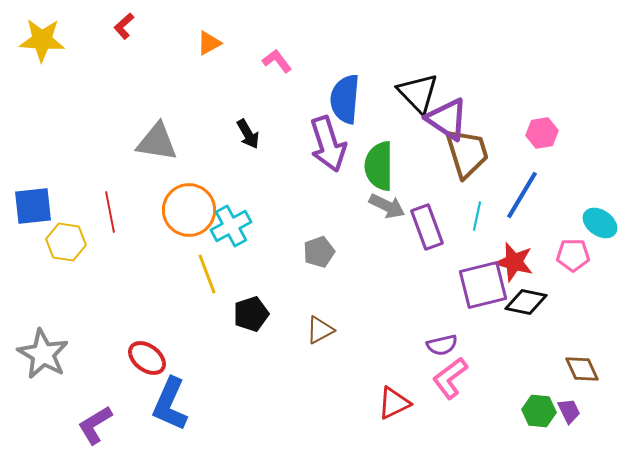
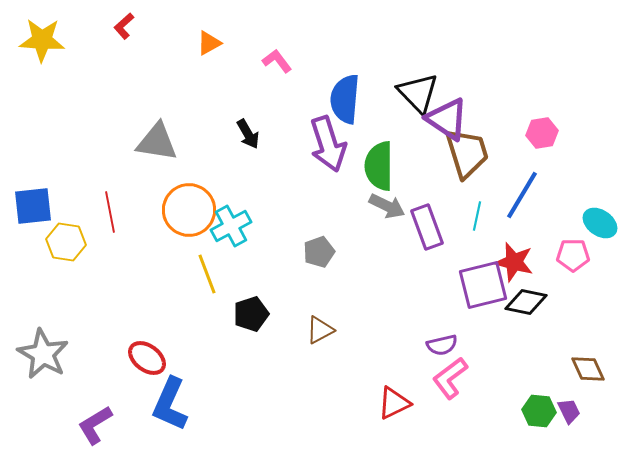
brown diamond at (582, 369): moved 6 px right
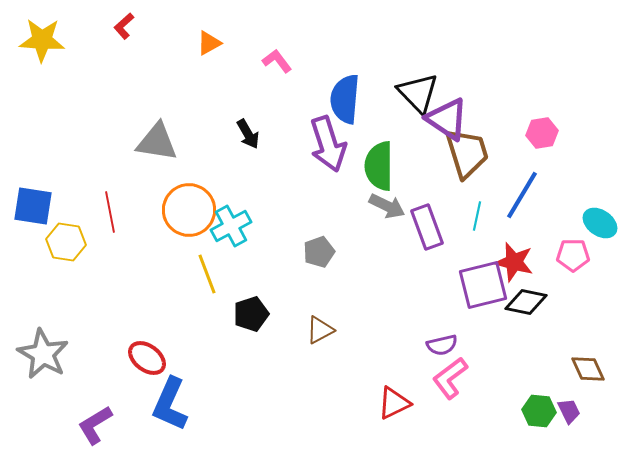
blue square at (33, 206): rotated 15 degrees clockwise
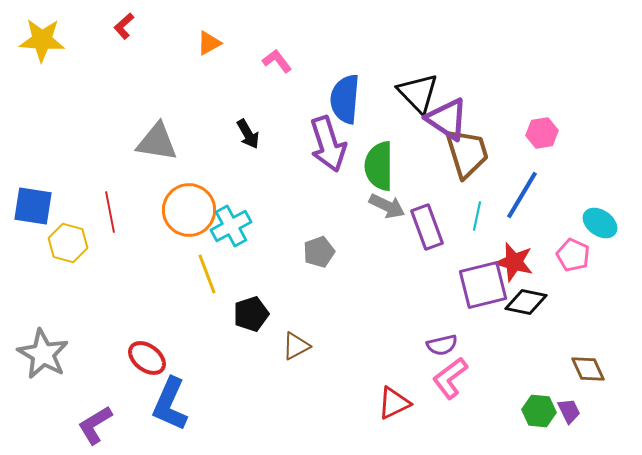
yellow hexagon at (66, 242): moved 2 px right, 1 px down; rotated 6 degrees clockwise
pink pentagon at (573, 255): rotated 24 degrees clockwise
brown triangle at (320, 330): moved 24 px left, 16 px down
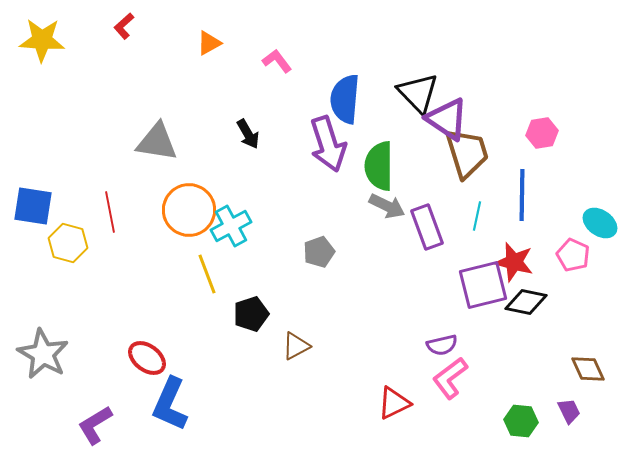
blue line at (522, 195): rotated 30 degrees counterclockwise
green hexagon at (539, 411): moved 18 px left, 10 px down
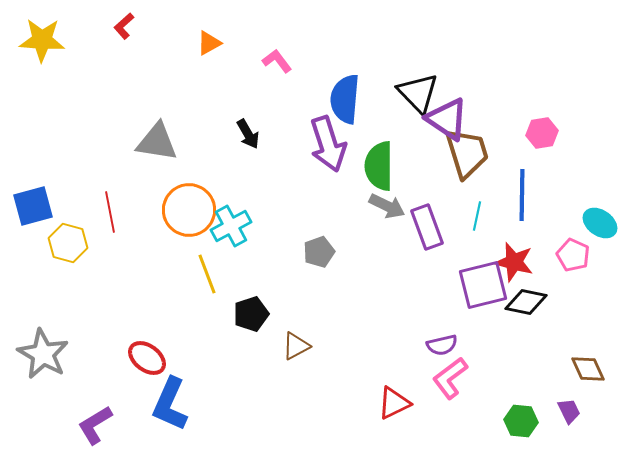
blue square at (33, 206): rotated 24 degrees counterclockwise
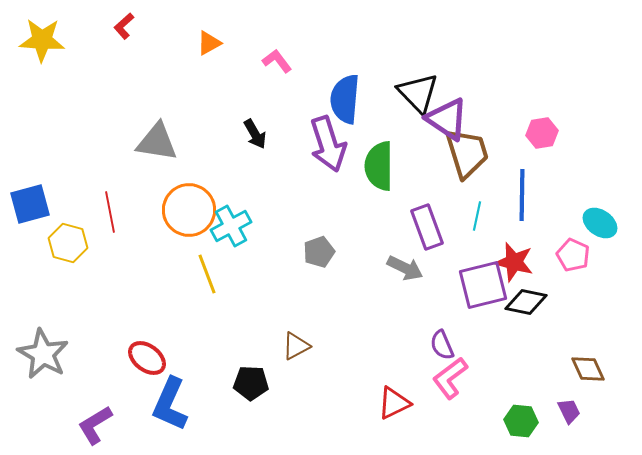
black arrow at (248, 134): moved 7 px right
blue square at (33, 206): moved 3 px left, 2 px up
gray arrow at (387, 206): moved 18 px right, 62 px down
black pentagon at (251, 314): moved 69 px down; rotated 20 degrees clockwise
purple semicircle at (442, 345): rotated 80 degrees clockwise
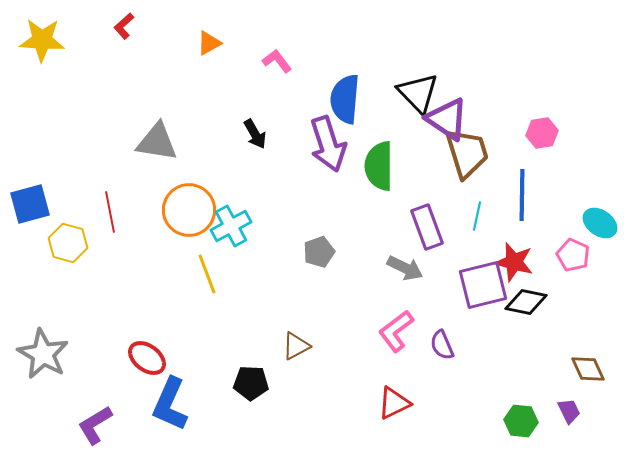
pink L-shape at (450, 378): moved 54 px left, 47 px up
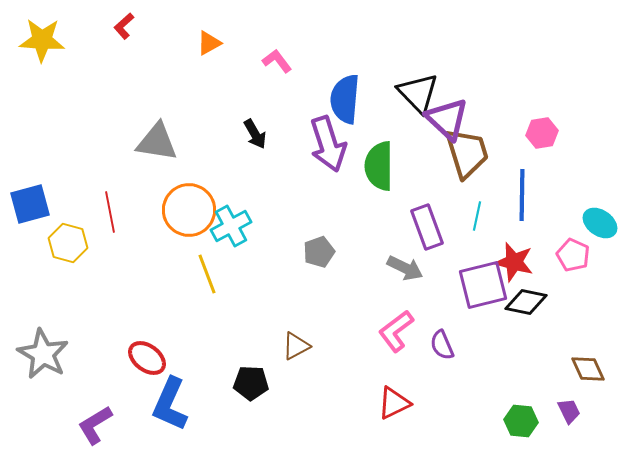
purple triangle at (447, 119): rotated 9 degrees clockwise
